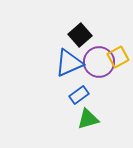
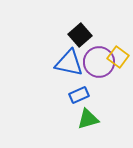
yellow square: rotated 25 degrees counterclockwise
blue triangle: rotated 36 degrees clockwise
blue rectangle: rotated 12 degrees clockwise
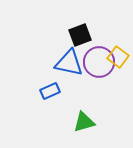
black square: rotated 20 degrees clockwise
blue rectangle: moved 29 px left, 4 px up
green triangle: moved 4 px left, 3 px down
